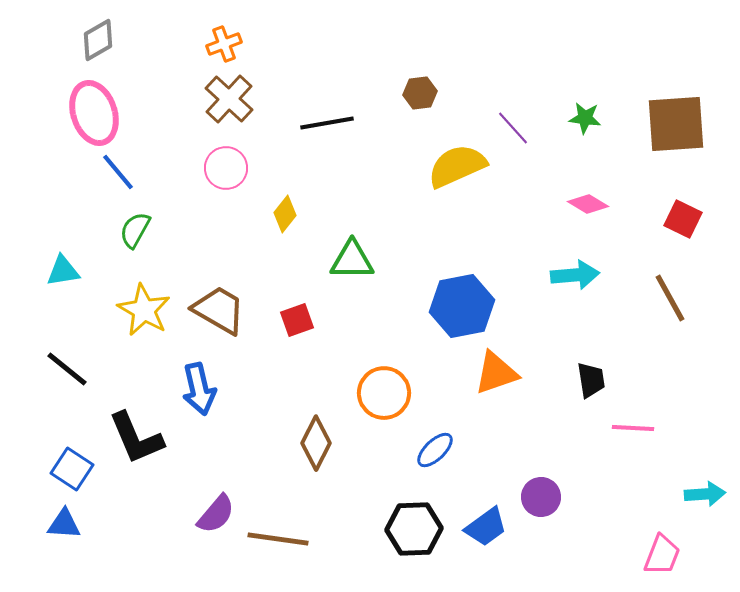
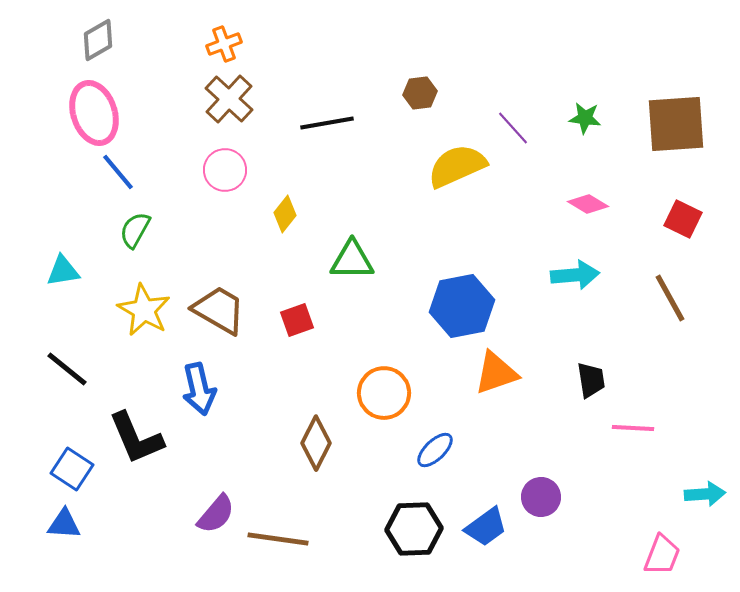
pink circle at (226, 168): moved 1 px left, 2 px down
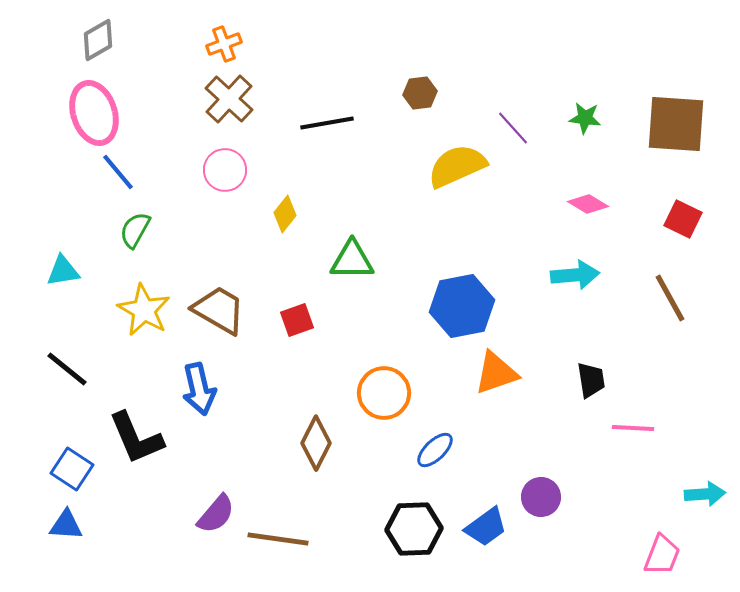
brown square at (676, 124): rotated 8 degrees clockwise
blue triangle at (64, 524): moved 2 px right, 1 px down
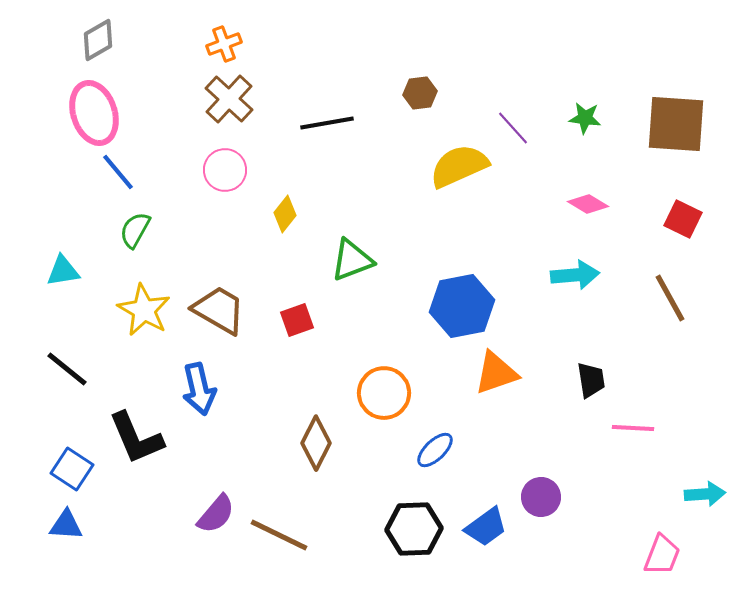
yellow semicircle at (457, 166): moved 2 px right
green triangle at (352, 260): rotated 21 degrees counterclockwise
brown line at (278, 539): moved 1 px right, 4 px up; rotated 18 degrees clockwise
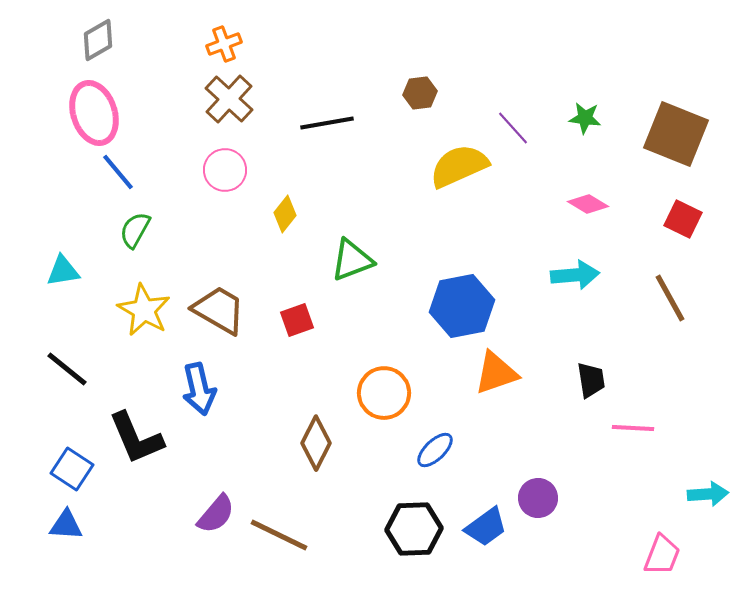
brown square at (676, 124): moved 10 px down; rotated 18 degrees clockwise
cyan arrow at (705, 494): moved 3 px right
purple circle at (541, 497): moved 3 px left, 1 px down
